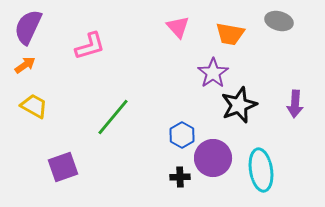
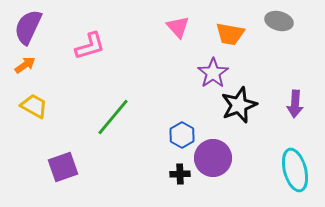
cyan ellipse: moved 34 px right; rotated 6 degrees counterclockwise
black cross: moved 3 px up
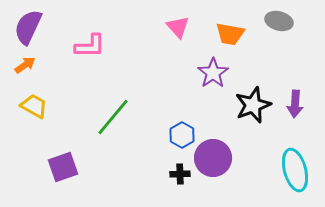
pink L-shape: rotated 16 degrees clockwise
black star: moved 14 px right
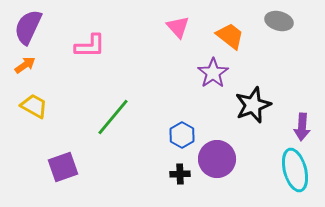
orange trapezoid: moved 2 px down; rotated 152 degrees counterclockwise
purple arrow: moved 7 px right, 23 px down
purple circle: moved 4 px right, 1 px down
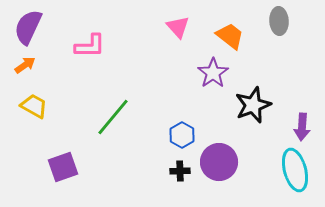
gray ellipse: rotated 72 degrees clockwise
purple circle: moved 2 px right, 3 px down
black cross: moved 3 px up
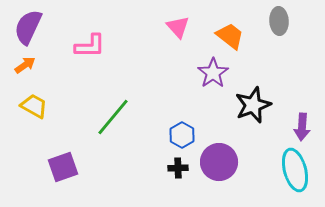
black cross: moved 2 px left, 3 px up
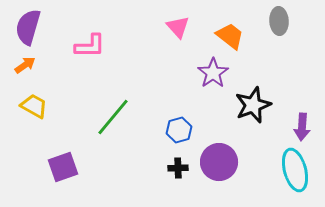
purple semicircle: rotated 9 degrees counterclockwise
blue hexagon: moved 3 px left, 5 px up; rotated 15 degrees clockwise
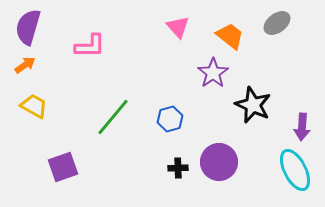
gray ellipse: moved 2 px left, 2 px down; rotated 56 degrees clockwise
black star: rotated 27 degrees counterclockwise
blue hexagon: moved 9 px left, 11 px up
cyan ellipse: rotated 12 degrees counterclockwise
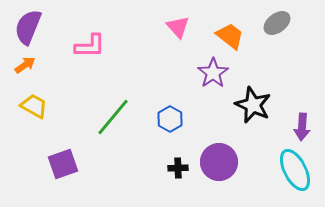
purple semicircle: rotated 6 degrees clockwise
blue hexagon: rotated 15 degrees counterclockwise
purple square: moved 3 px up
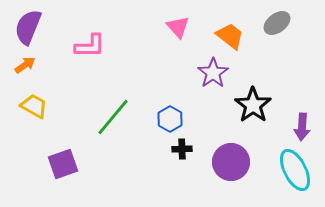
black star: rotated 12 degrees clockwise
purple circle: moved 12 px right
black cross: moved 4 px right, 19 px up
